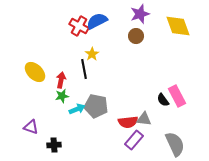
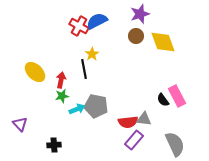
yellow diamond: moved 15 px left, 16 px down
purple triangle: moved 11 px left, 3 px up; rotated 28 degrees clockwise
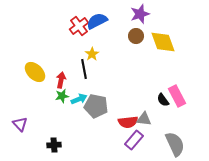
red cross: rotated 24 degrees clockwise
cyan arrow: moved 2 px right, 10 px up
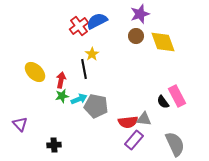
black semicircle: moved 2 px down
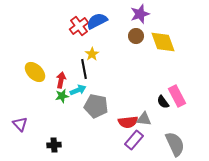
cyan arrow: moved 1 px left, 9 px up
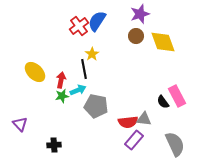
blue semicircle: rotated 30 degrees counterclockwise
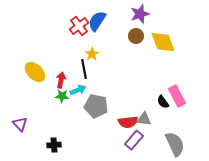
green star: rotated 16 degrees clockwise
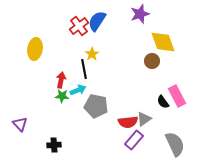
brown circle: moved 16 px right, 25 px down
yellow ellipse: moved 23 px up; rotated 55 degrees clockwise
gray triangle: rotated 42 degrees counterclockwise
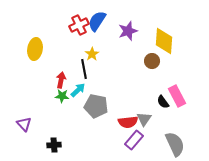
purple star: moved 12 px left, 17 px down
red cross: moved 1 px up; rotated 12 degrees clockwise
yellow diamond: moved 1 px right, 1 px up; rotated 24 degrees clockwise
cyan arrow: rotated 21 degrees counterclockwise
gray triangle: rotated 21 degrees counterclockwise
purple triangle: moved 4 px right
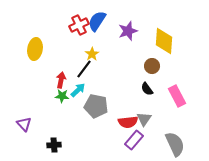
brown circle: moved 5 px down
black line: rotated 48 degrees clockwise
black semicircle: moved 16 px left, 13 px up
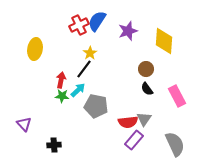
yellow star: moved 2 px left, 1 px up
brown circle: moved 6 px left, 3 px down
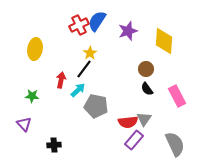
green star: moved 30 px left
